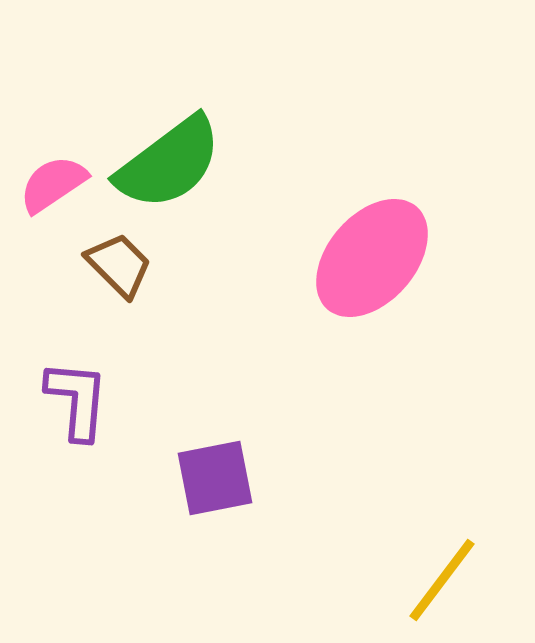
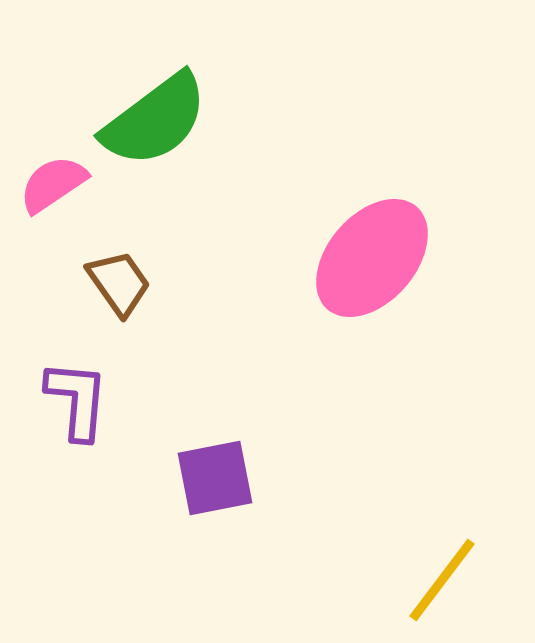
green semicircle: moved 14 px left, 43 px up
brown trapezoid: moved 18 px down; rotated 10 degrees clockwise
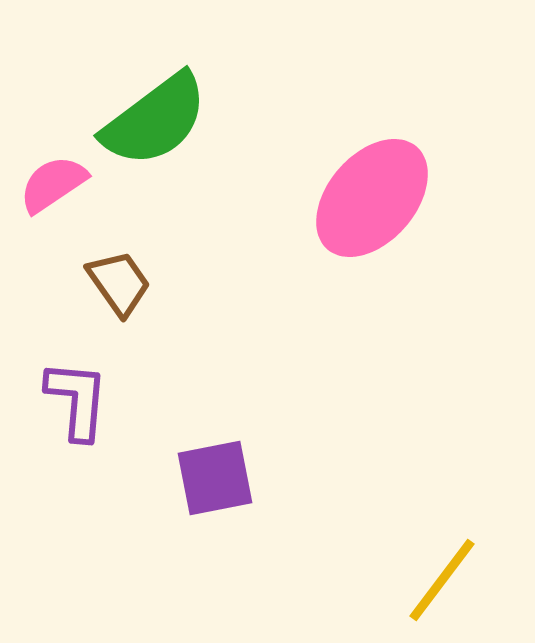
pink ellipse: moved 60 px up
